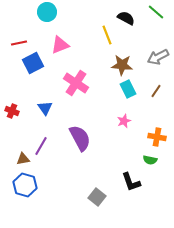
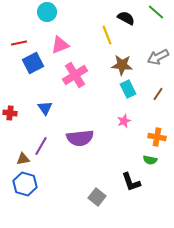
pink cross: moved 1 px left, 8 px up; rotated 25 degrees clockwise
brown line: moved 2 px right, 3 px down
red cross: moved 2 px left, 2 px down; rotated 16 degrees counterclockwise
purple semicircle: rotated 112 degrees clockwise
blue hexagon: moved 1 px up
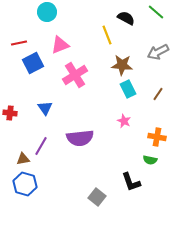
gray arrow: moved 5 px up
pink star: rotated 24 degrees counterclockwise
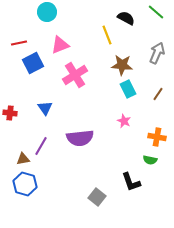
gray arrow: moved 1 px left, 1 px down; rotated 140 degrees clockwise
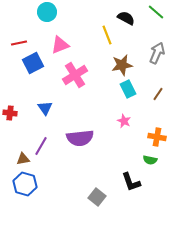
brown star: rotated 15 degrees counterclockwise
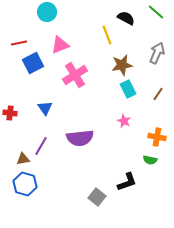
black L-shape: moved 4 px left; rotated 90 degrees counterclockwise
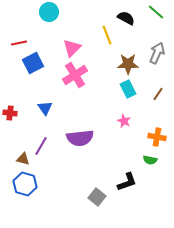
cyan circle: moved 2 px right
pink triangle: moved 12 px right, 3 px down; rotated 24 degrees counterclockwise
brown star: moved 6 px right, 1 px up; rotated 10 degrees clockwise
brown triangle: rotated 24 degrees clockwise
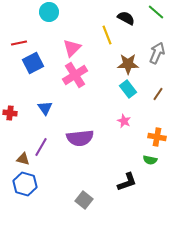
cyan rectangle: rotated 12 degrees counterclockwise
purple line: moved 1 px down
gray square: moved 13 px left, 3 px down
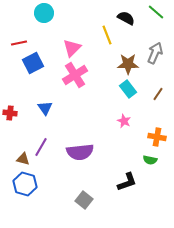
cyan circle: moved 5 px left, 1 px down
gray arrow: moved 2 px left
purple semicircle: moved 14 px down
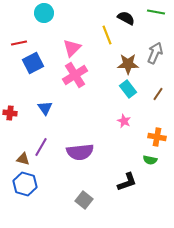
green line: rotated 30 degrees counterclockwise
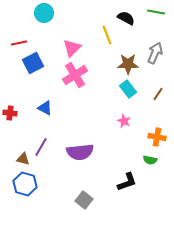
blue triangle: rotated 28 degrees counterclockwise
